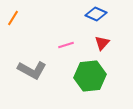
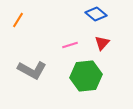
blue diamond: rotated 15 degrees clockwise
orange line: moved 5 px right, 2 px down
pink line: moved 4 px right
green hexagon: moved 4 px left
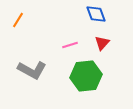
blue diamond: rotated 30 degrees clockwise
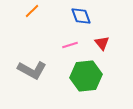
blue diamond: moved 15 px left, 2 px down
orange line: moved 14 px right, 9 px up; rotated 14 degrees clockwise
red triangle: rotated 21 degrees counterclockwise
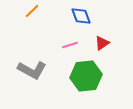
red triangle: rotated 35 degrees clockwise
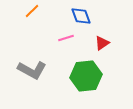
pink line: moved 4 px left, 7 px up
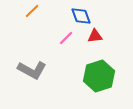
pink line: rotated 28 degrees counterclockwise
red triangle: moved 7 px left, 7 px up; rotated 28 degrees clockwise
green hexagon: moved 13 px right; rotated 12 degrees counterclockwise
